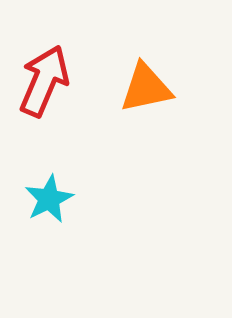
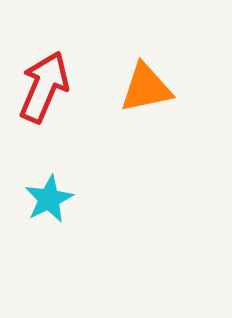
red arrow: moved 6 px down
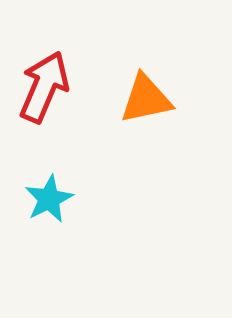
orange triangle: moved 11 px down
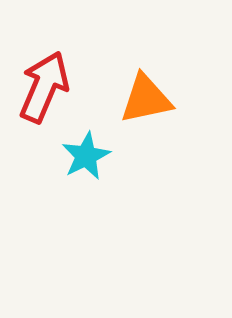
cyan star: moved 37 px right, 43 px up
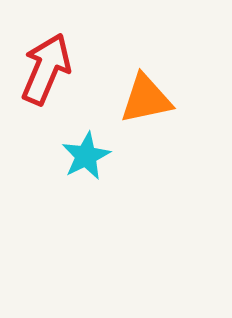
red arrow: moved 2 px right, 18 px up
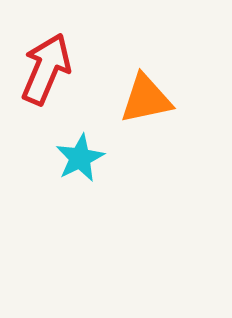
cyan star: moved 6 px left, 2 px down
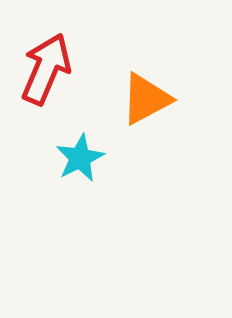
orange triangle: rotated 16 degrees counterclockwise
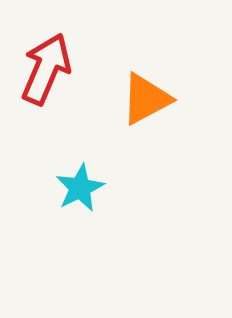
cyan star: moved 30 px down
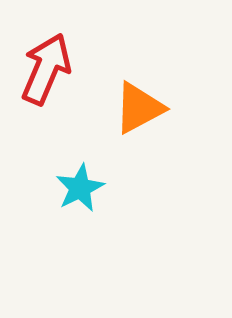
orange triangle: moved 7 px left, 9 px down
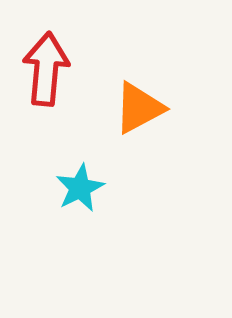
red arrow: rotated 18 degrees counterclockwise
